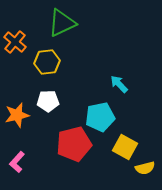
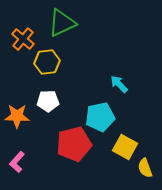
orange cross: moved 8 px right, 3 px up
orange star: moved 1 px down; rotated 15 degrees clockwise
yellow semicircle: rotated 84 degrees clockwise
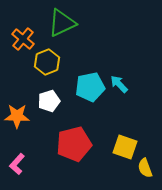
yellow hexagon: rotated 15 degrees counterclockwise
white pentagon: moved 1 px right; rotated 15 degrees counterclockwise
cyan pentagon: moved 10 px left, 30 px up
yellow square: rotated 10 degrees counterclockwise
pink L-shape: moved 2 px down
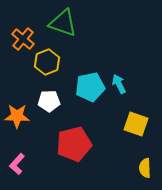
green triangle: moved 1 px right; rotated 44 degrees clockwise
cyan arrow: rotated 18 degrees clockwise
white pentagon: rotated 15 degrees clockwise
yellow square: moved 11 px right, 23 px up
yellow semicircle: rotated 18 degrees clockwise
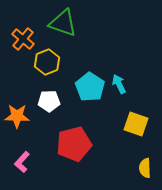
cyan pentagon: rotated 28 degrees counterclockwise
pink L-shape: moved 5 px right, 2 px up
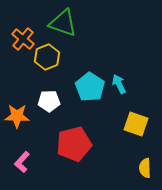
yellow hexagon: moved 5 px up
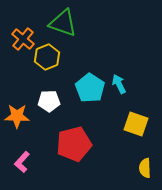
cyan pentagon: moved 1 px down
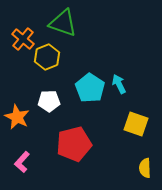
orange star: moved 1 px down; rotated 25 degrees clockwise
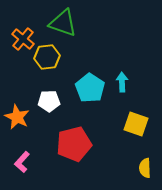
yellow hexagon: rotated 15 degrees clockwise
cyan arrow: moved 3 px right, 2 px up; rotated 24 degrees clockwise
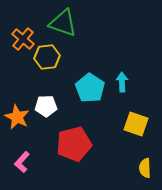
white pentagon: moved 3 px left, 5 px down
